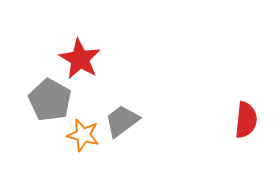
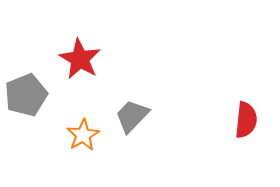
gray pentagon: moved 24 px left, 5 px up; rotated 21 degrees clockwise
gray trapezoid: moved 10 px right, 5 px up; rotated 9 degrees counterclockwise
orange star: rotated 28 degrees clockwise
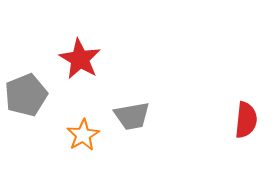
gray trapezoid: rotated 144 degrees counterclockwise
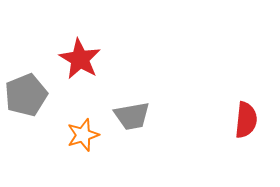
orange star: rotated 12 degrees clockwise
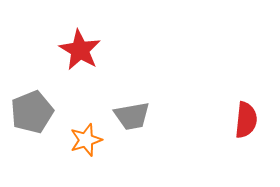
red star: moved 9 px up
gray pentagon: moved 6 px right, 17 px down
orange star: moved 3 px right, 5 px down
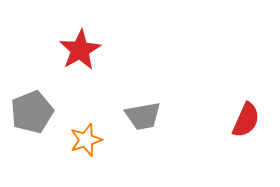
red star: rotated 12 degrees clockwise
gray trapezoid: moved 11 px right
red semicircle: rotated 18 degrees clockwise
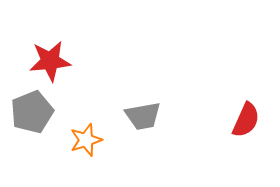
red star: moved 30 px left, 11 px down; rotated 24 degrees clockwise
